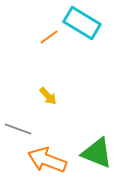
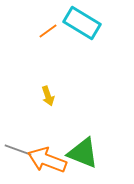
orange line: moved 1 px left, 6 px up
yellow arrow: rotated 24 degrees clockwise
gray line: moved 21 px down
green triangle: moved 14 px left
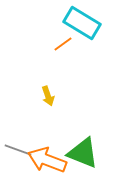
orange line: moved 15 px right, 13 px down
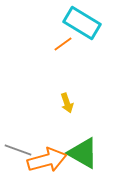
yellow arrow: moved 19 px right, 7 px down
green triangle: rotated 8 degrees clockwise
orange arrow: rotated 144 degrees clockwise
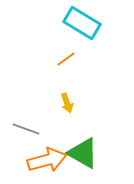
orange line: moved 3 px right, 15 px down
gray line: moved 8 px right, 21 px up
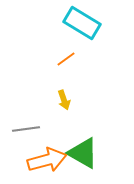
yellow arrow: moved 3 px left, 3 px up
gray line: rotated 28 degrees counterclockwise
